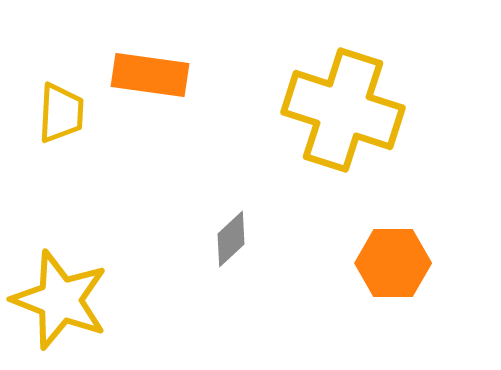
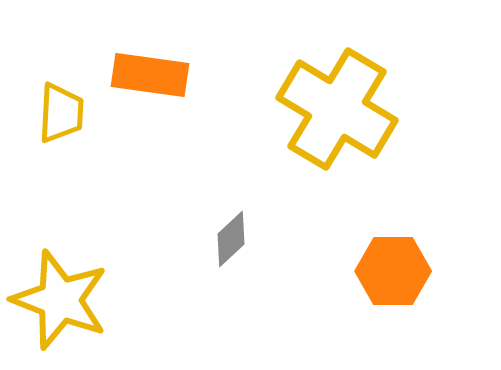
yellow cross: moved 6 px left, 1 px up; rotated 13 degrees clockwise
orange hexagon: moved 8 px down
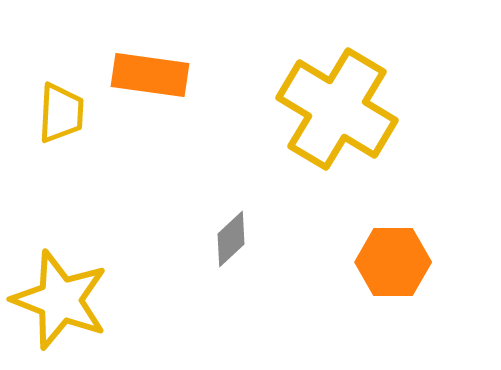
orange hexagon: moved 9 px up
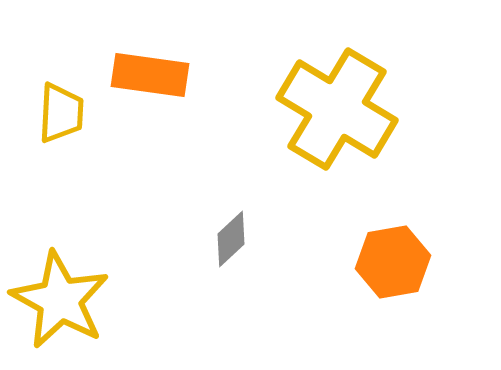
orange hexagon: rotated 10 degrees counterclockwise
yellow star: rotated 8 degrees clockwise
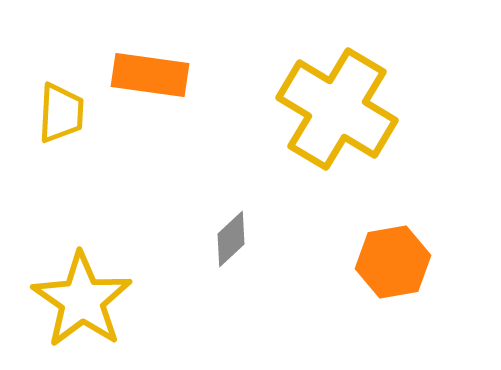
yellow star: moved 22 px right; rotated 6 degrees clockwise
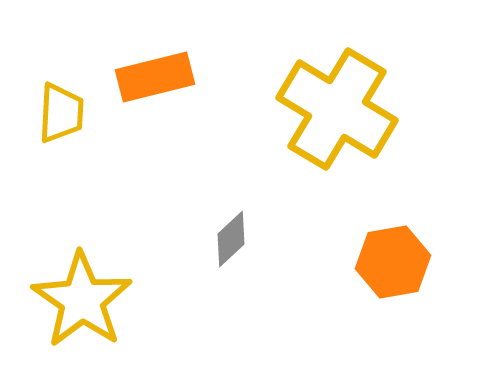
orange rectangle: moved 5 px right, 2 px down; rotated 22 degrees counterclockwise
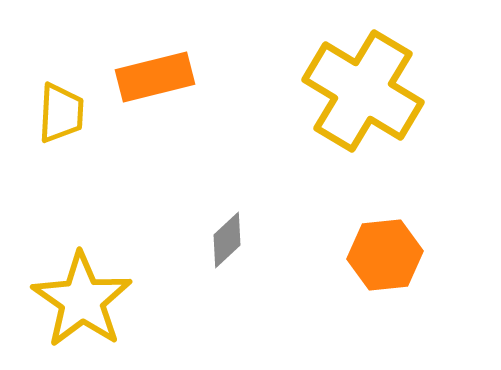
yellow cross: moved 26 px right, 18 px up
gray diamond: moved 4 px left, 1 px down
orange hexagon: moved 8 px left, 7 px up; rotated 4 degrees clockwise
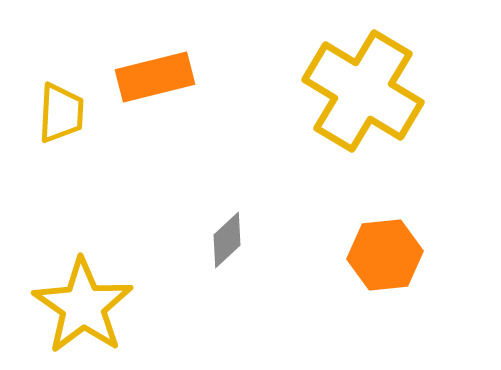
yellow star: moved 1 px right, 6 px down
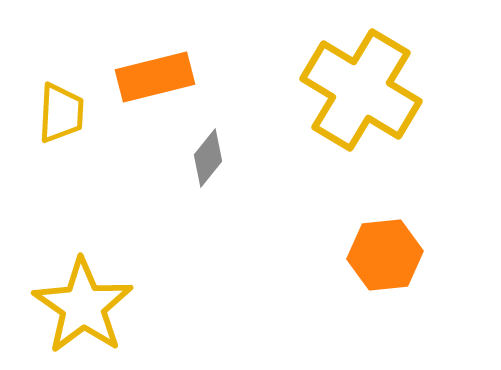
yellow cross: moved 2 px left, 1 px up
gray diamond: moved 19 px left, 82 px up; rotated 8 degrees counterclockwise
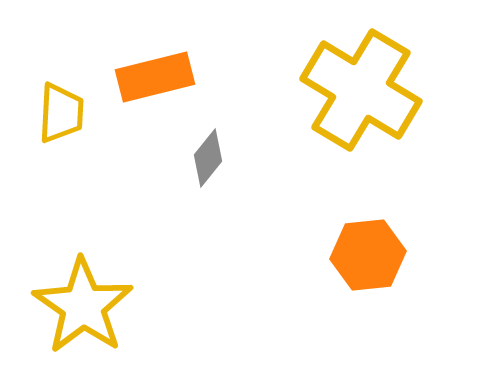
orange hexagon: moved 17 px left
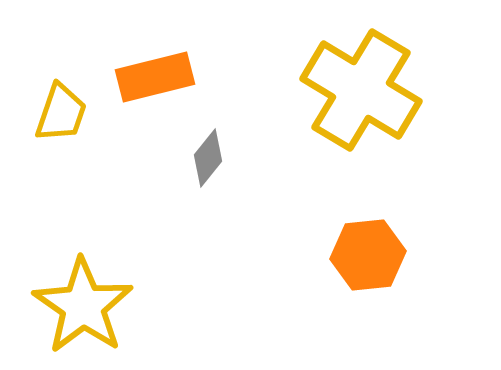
yellow trapezoid: rotated 16 degrees clockwise
